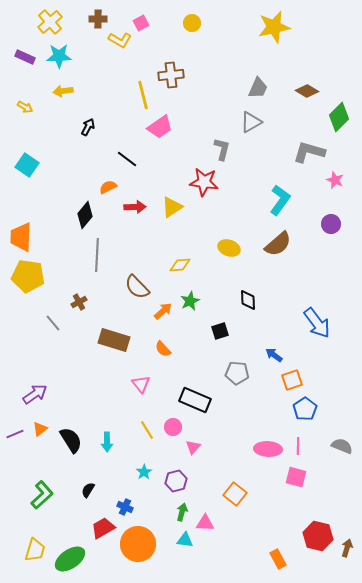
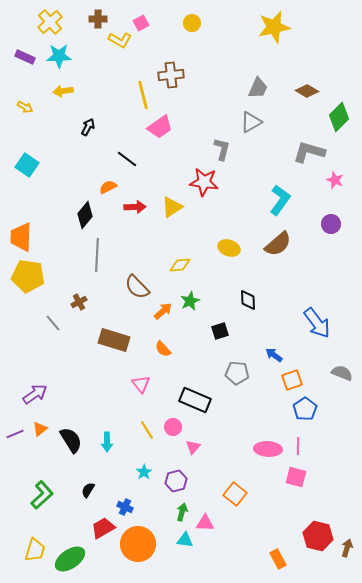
gray semicircle at (342, 446): moved 73 px up
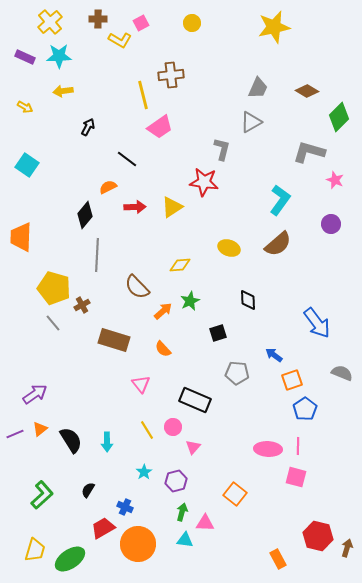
yellow pentagon at (28, 276): moved 26 px right, 12 px down; rotated 8 degrees clockwise
brown cross at (79, 302): moved 3 px right, 3 px down
black square at (220, 331): moved 2 px left, 2 px down
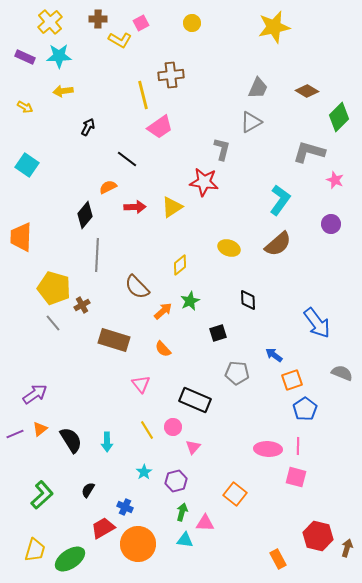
yellow diamond at (180, 265): rotated 35 degrees counterclockwise
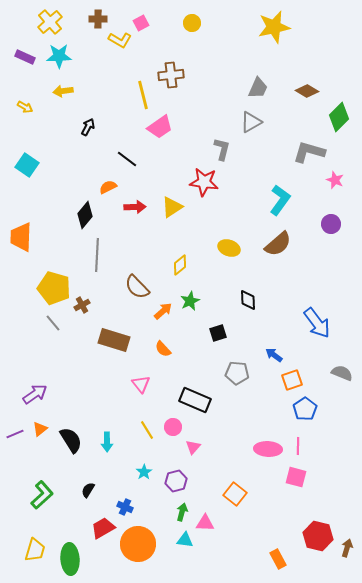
green ellipse at (70, 559): rotated 60 degrees counterclockwise
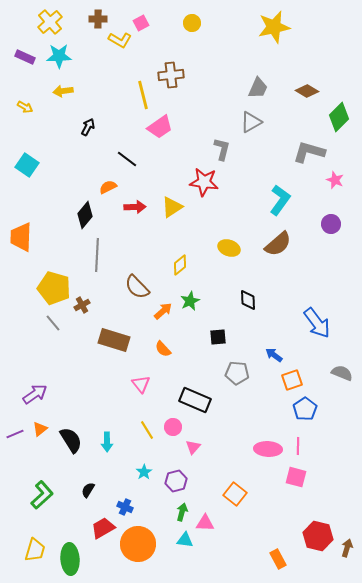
black square at (218, 333): moved 4 px down; rotated 12 degrees clockwise
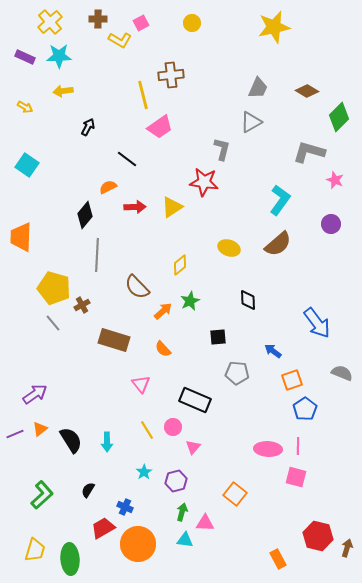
blue arrow at (274, 355): moved 1 px left, 4 px up
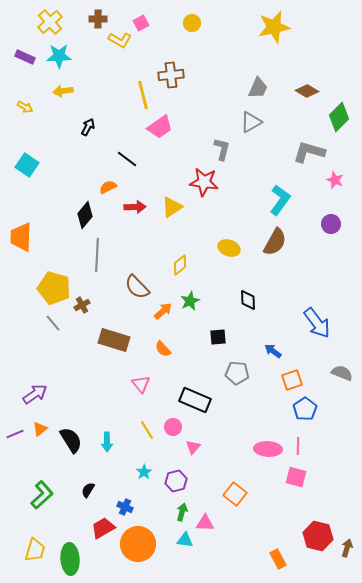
brown semicircle at (278, 244): moved 3 px left, 2 px up; rotated 20 degrees counterclockwise
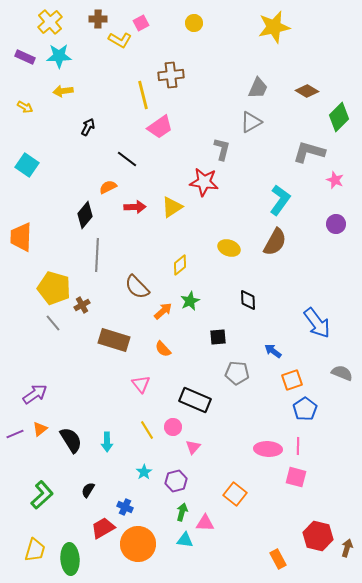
yellow circle at (192, 23): moved 2 px right
purple circle at (331, 224): moved 5 px right
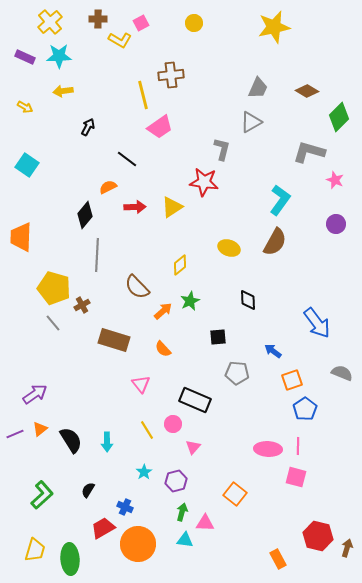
pink circle at (173, 427): moved 3 px up
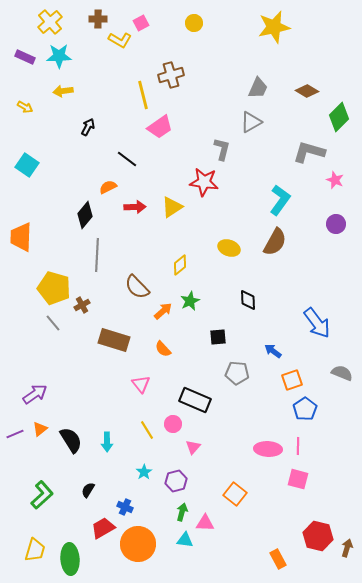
brown cross at (171, 75): rotated 10 degrees counterclockwise
pink square at (296, 477): moved 2 px right, 2 px down
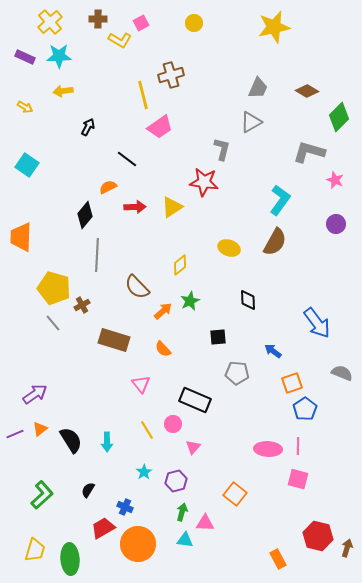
orange square at (292, 380): moved 3 px down
